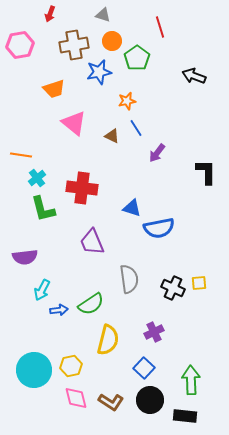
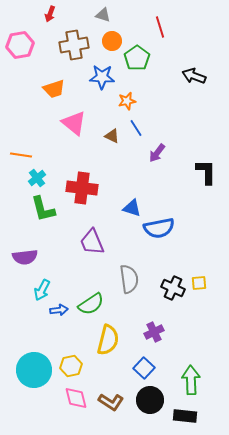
blue star: moved 3 px right, 5 px down; rotated 15 degrees clockwise
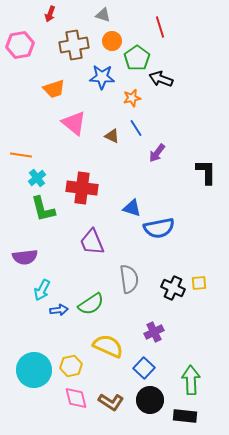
black arrow: moved 33 px left, 3 px down
orange star: moved 5 px right, 3 px up
yellow semicircle: moved 6 px down; rotated 80 degrees counterclockwise
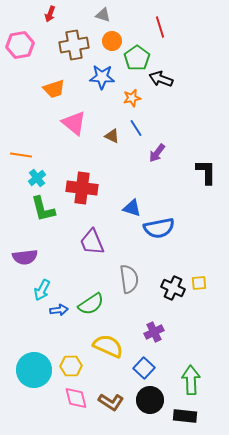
yellow hexagon: rotated 10 degrees clockwise
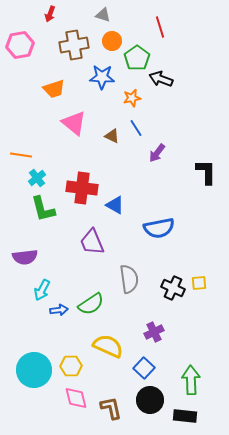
blue triangle: moved 17 px left, 3 px up; rotated 12 degrees clockwise
brown L-shape: moved 6 px down; rotated 135 degrees counterclockwise
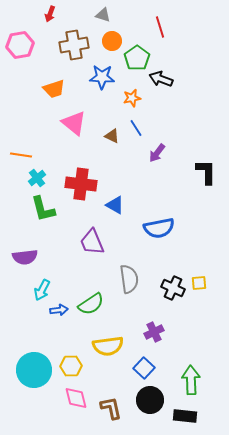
red cross: moved 1 px left, 4 px up
yellow semicircle: rotated 148 degrees clockwise
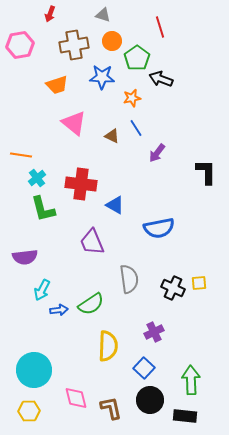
orange trapezoid: moved 3 px right, 4 px up
yellow semicircle: rotated 80 degrees counterclockwise
yellow hexagon: moved 42 px left, 45 px down
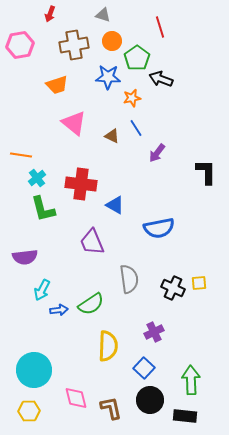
blue star: moved 6 px right
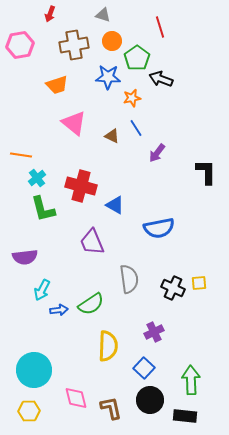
red cross: moved 2 px down; rotated 8 degrees clockwise
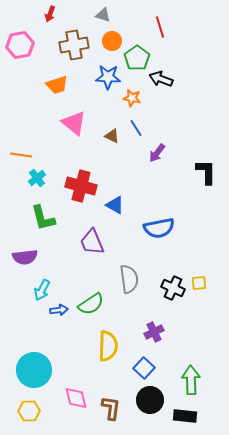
orange star: rotated 24 degrees clockwise
green L-shape: moved 9 px down
brown L-shape: rotated 20 degrees clockwise
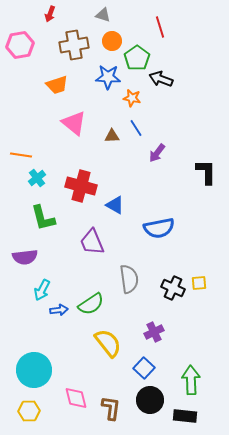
brown triangle: rotated 28 degrees counterclockwise
yellow semicircle: moved 3 px up; rotated 40 degrees counterclockwise
